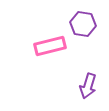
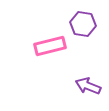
purple arrow: rotated 95 degrees clockwise
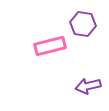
purple arrow: rotated 35 degrees counterclockwise
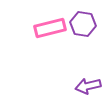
pink rectangle: moved 18 px up
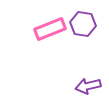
pink rectangle: moved 1 px down; rotated 8 degrees counterclockwise
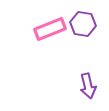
purple arrow: rotated 90 degrees counterclockwise
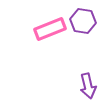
purple hexagon: moved 3 px up
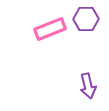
purple hexagon: moved 3 px right, 2 px up; rotated 10 degrees counterclockwise
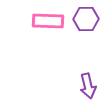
pink rectangle: moved 2 px left, 8 px up; rotated 24 degrees clockwise
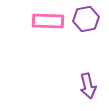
purple hexagon: rotated 10 degrees counterclockwise
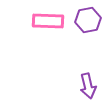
purple hexagon: moved 2 px right, 1 px down
